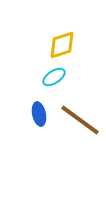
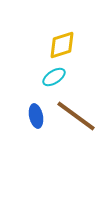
blue ellipse: moved 3 px left, 2 px down
brown line: moved 4 px left, 4 px up
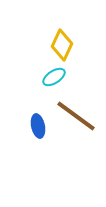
yellow diamond: rotated 48 degrees counterclockwise
blue ellipse: moved 2 px right, 10 px down
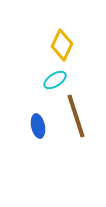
cyan ellipse: moved 1 px right, 3 px down
brown line: rotated 36 degrees clockwise
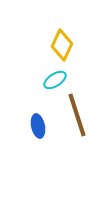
brown line: moved 1 px right, 1 px up
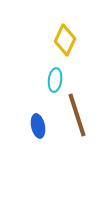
yellow diamond: moved 3 px right, 5 px up
cyan ellipse: rotated 50 degrees counterclockwise
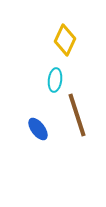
blue ellipse: moved 3 px down; rotated 25 degrees counterclockwise
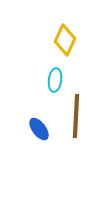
brown line: moved 1 px left, 1 px down; rotated 21 degrees clockwise
blue ellipse: moved 1 px right
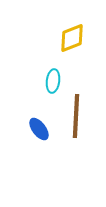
yellow diamond: moved 7 px right, 2 px up; rotated 44 degrees clockwise
cyan ellipse: moved 2 px left, 1 px down
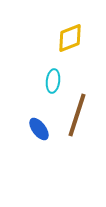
yellow diamond: moved 2 px left
brown line: moved 1 px right, 1 px up; rotated 15 degrees clockwise
